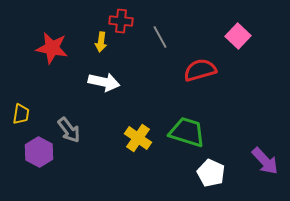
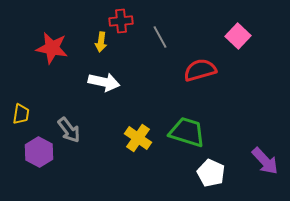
red cross: rotated 10 degrees counterclockwise
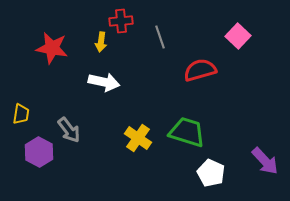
gray line: rotated 10 degrees clockwise
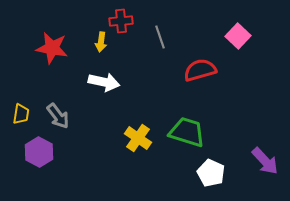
gray arrow: moved 11 px left, 14 px up
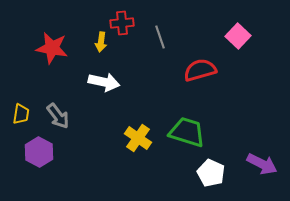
red cross: moved 1 px right, 2 px down
purple arrow: moved 3 px left, 3 px down; rotated 20 degrees counterclockwise
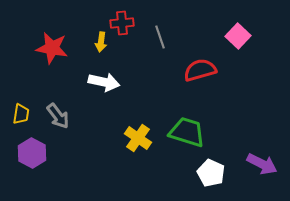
purple hexagon: moved 7 px left, 1 px down
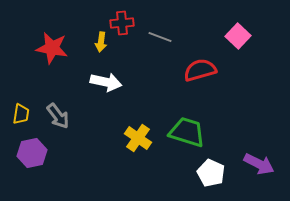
gray line: rotated 50 degrees counterclockwise
white arrow: moved 2 px right
purple hexagon: rotated 20 degrees clockwise
purple arrow: moved 3 px left
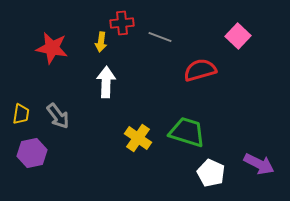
white arrow: rotated 100 degrees counterclockwise
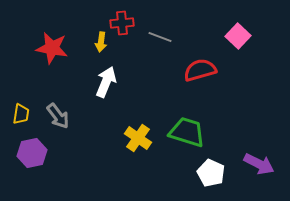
white arrow: rotated 20 degrees clockwise
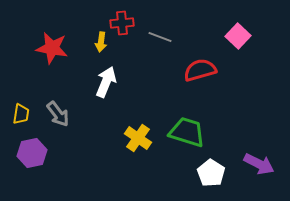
gray arrow: moved 2 px up
white pentagon: rotated 8 degrees clockwise
